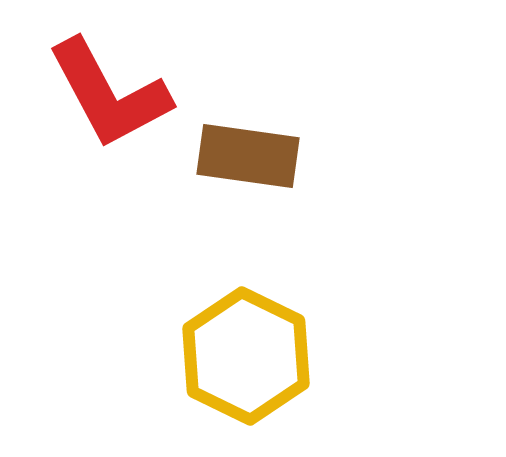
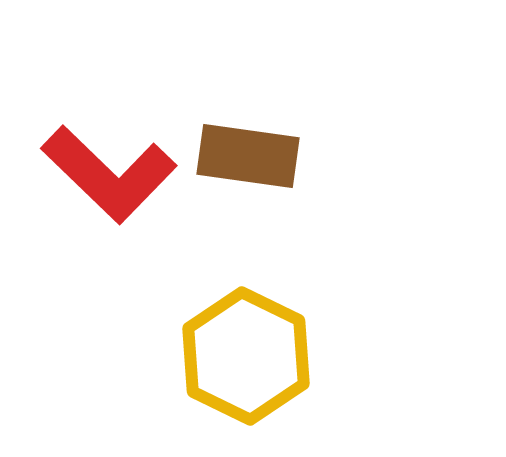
red L-shape: moved 80 px down; rotated 18 degrees counterclockwise
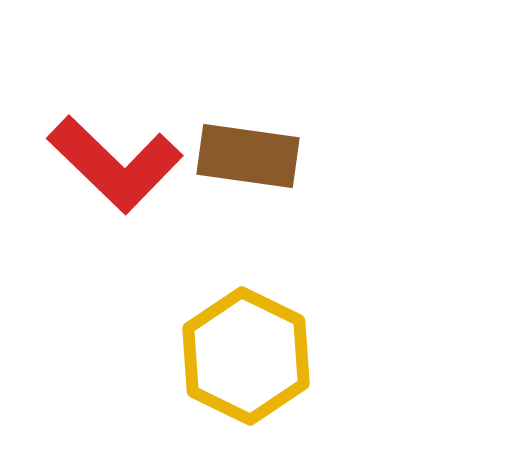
red L-shape: moved 6 px right, 10 px up
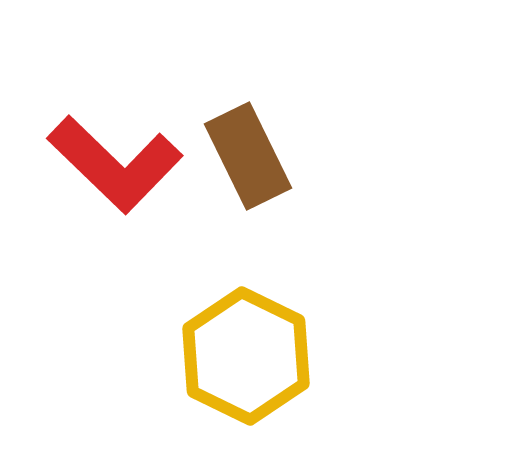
brown rectangle: rotated 56 degrees clockwise
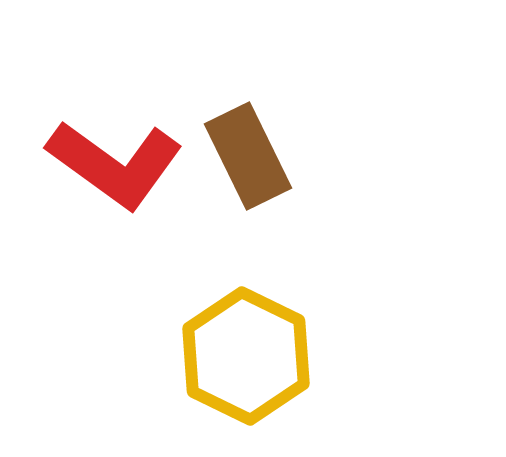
red L-shape: rotated 8 degrees counterclockwise
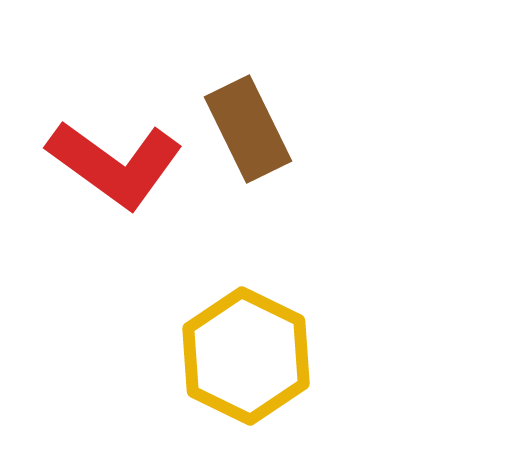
brown rectangle: moved 27 px up
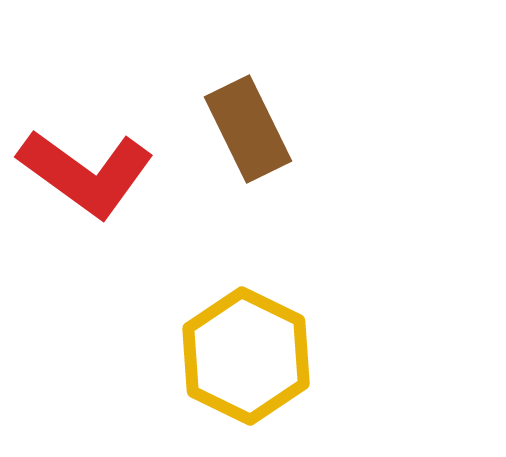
red L-shape: moved 29 px left, 9 px down
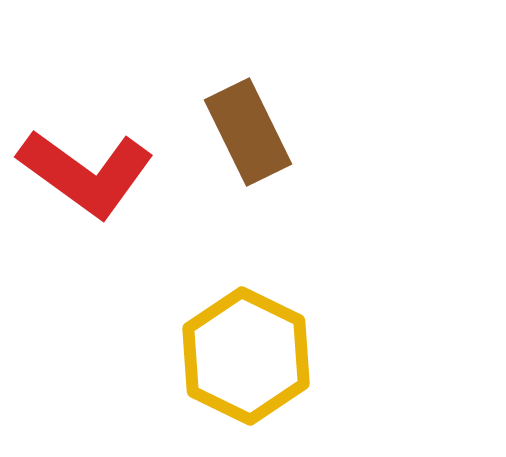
brown rectangle: moved 3 px down
